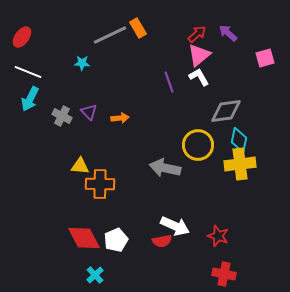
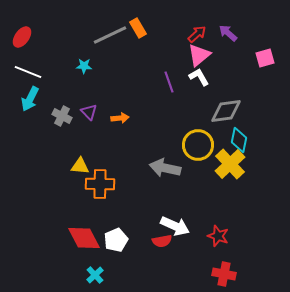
cyan star: moved 2 px right, 3 px down
yellow cross: moved 10 px left; rotated 36 degrees counterclockwise
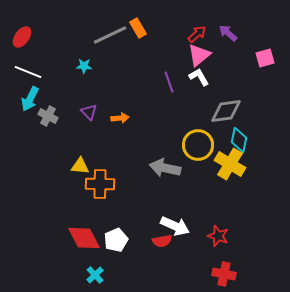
gray cross: moved 14 px left
yellow cross: rotated 16 degrees counterclockwise
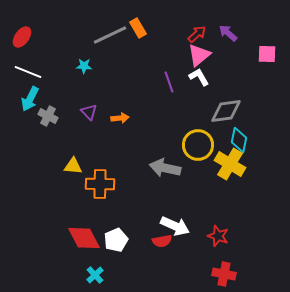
pink square: moved 2 px right, 4 px up; rotated 18 degrees clockwise
yellow triangle: moved 7 px left
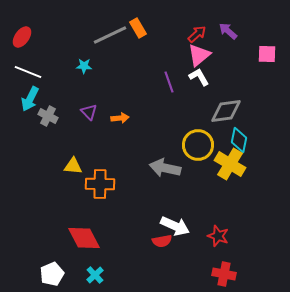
purple arrow: moved 2 px up
white pentagon: moved 64 px left, 34 px down
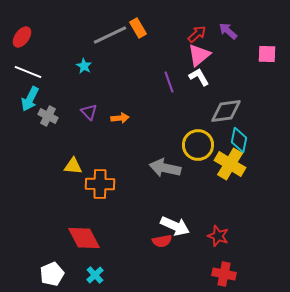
cyan star: rotated 28 degrees clockwise
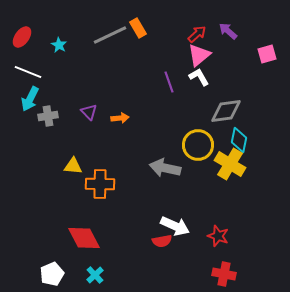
pink square: rotated 18 degrees counterclockwise
cyan star: moved 25 px left, 21 px up
gray cross: rotated 36 degrees counterclockwise
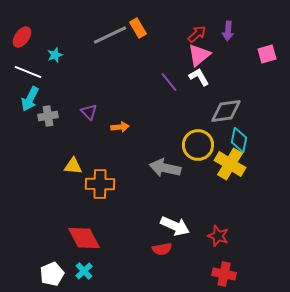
purple arrow: rotated 126 degrees counterclockwise
cyan star: moved 4 px left, 10 px down; rotated 21 degrees clockwise
purple line: rotated 20 degrees counterclockwise
orange arrow: moved 9 px down
red semicircle: moved 8 px down
cyan cross: moved 11 px left, 4 px up
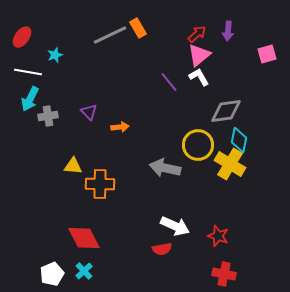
white line: rotated 12 degrees counterclockwise
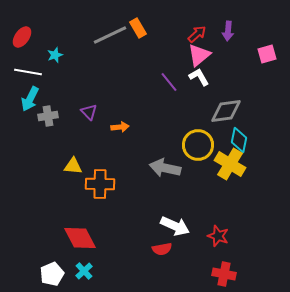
red diamond: moved 4 px left
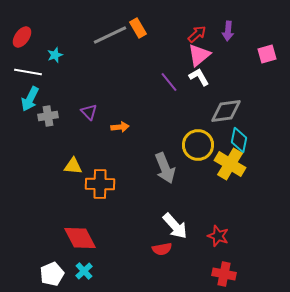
gray arrow: rotated 124 degrees counterclockwise
white arrow: rotated 24 degrees clockwise
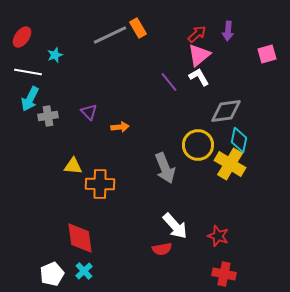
red diamond: rotated 20 degrees clockwise
